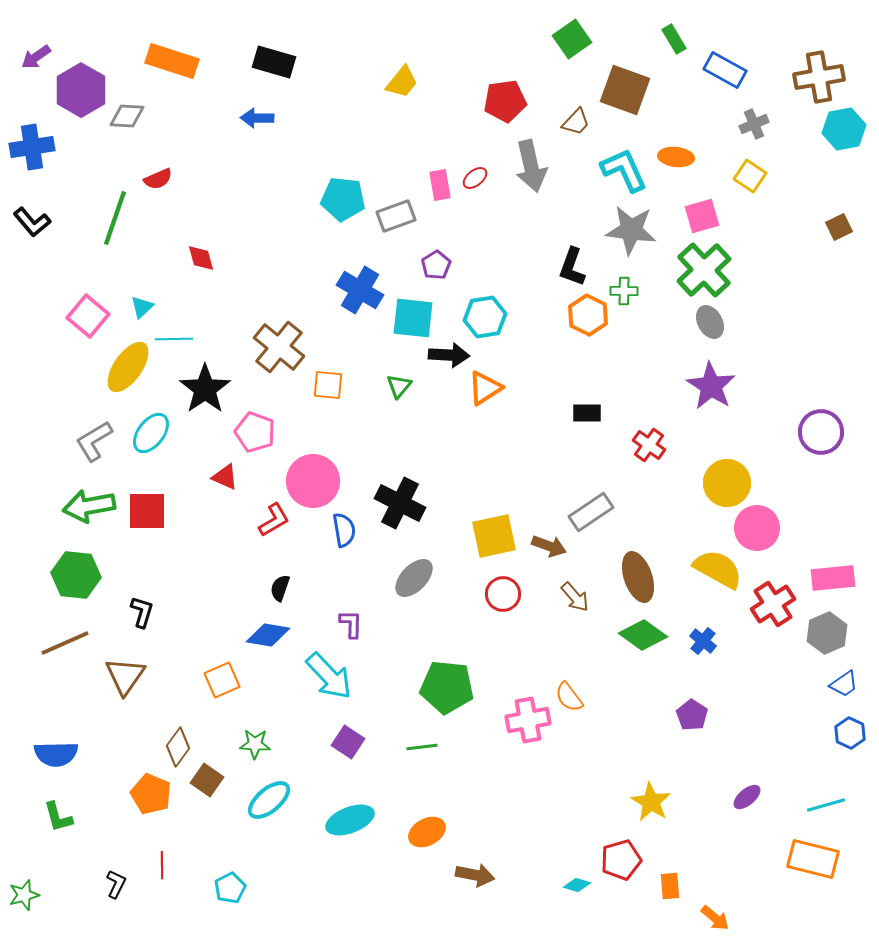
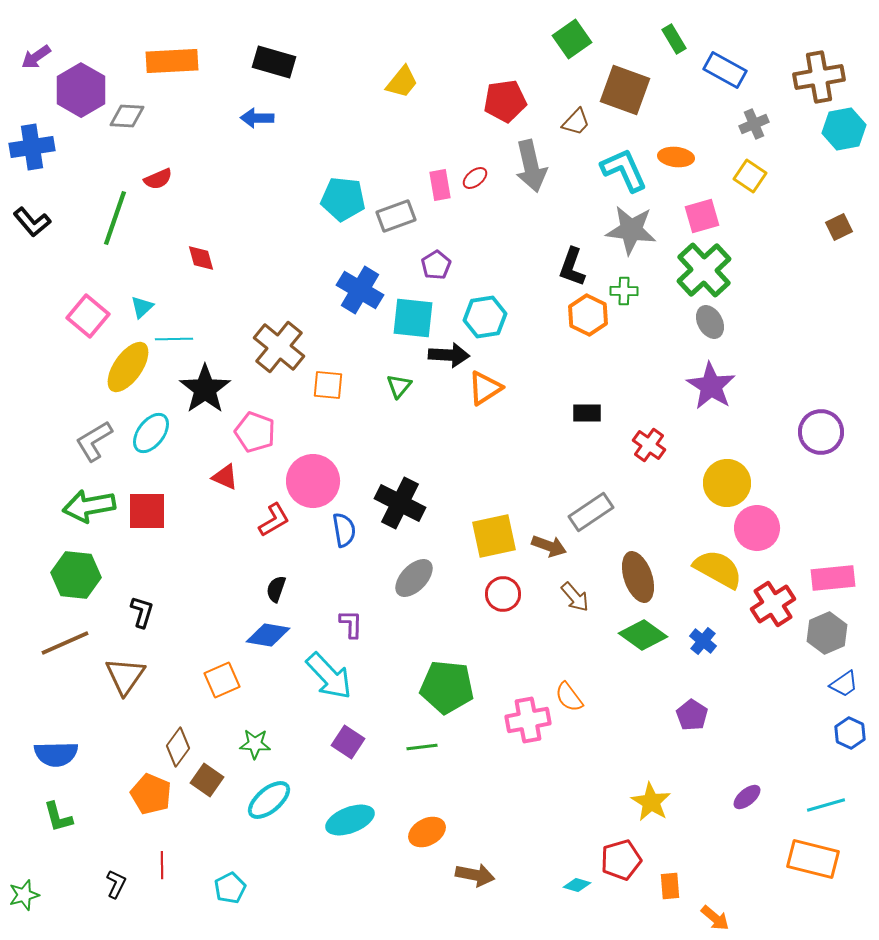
orange rectangle at (172, 61): rotated 21 degrees counterclockwise
black semicircle at (280, 588): moved 4 px left, 1 px down
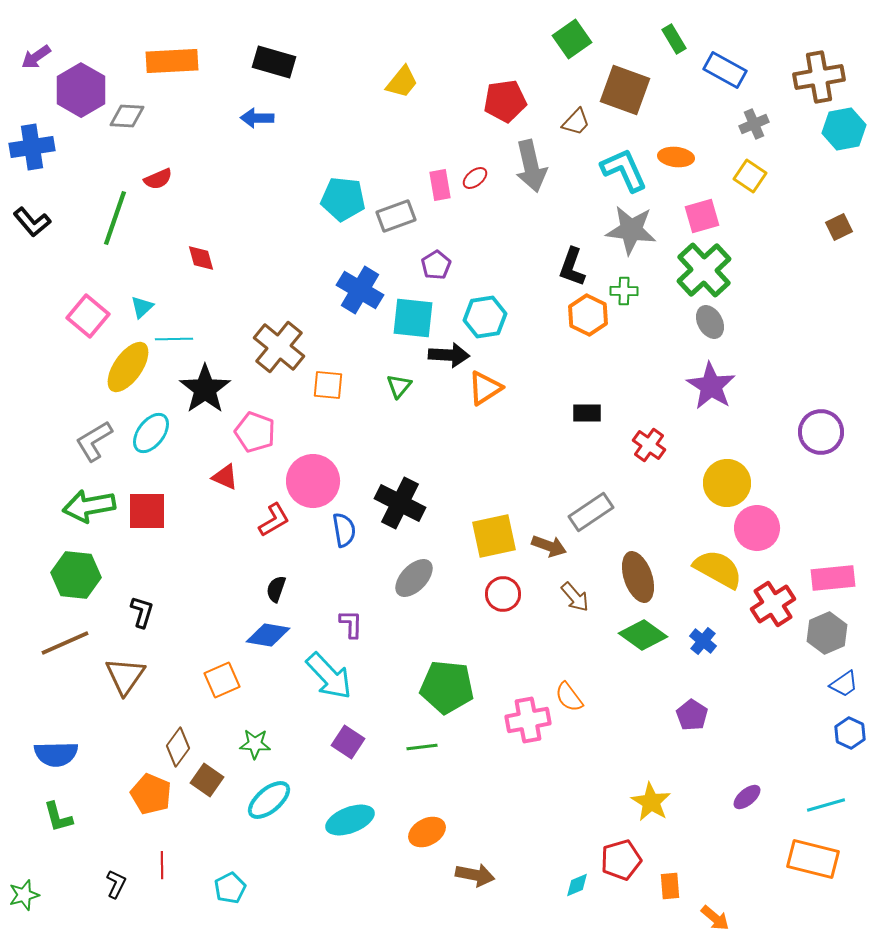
cyan diamond at (577, 885): rotated 40 degrees counterclockwise
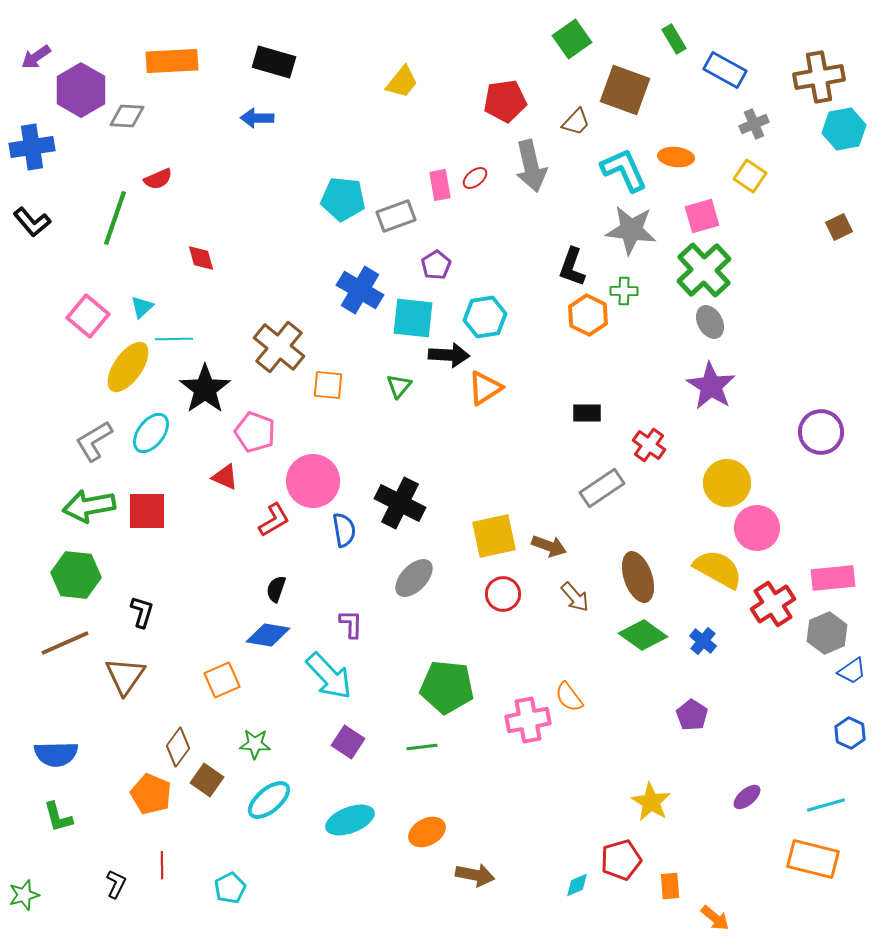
gray rectangle at (591, 512): moved 11 px right, 24 px up
blue trapezoid at (844, 684): moved 8 px right, 13 px up
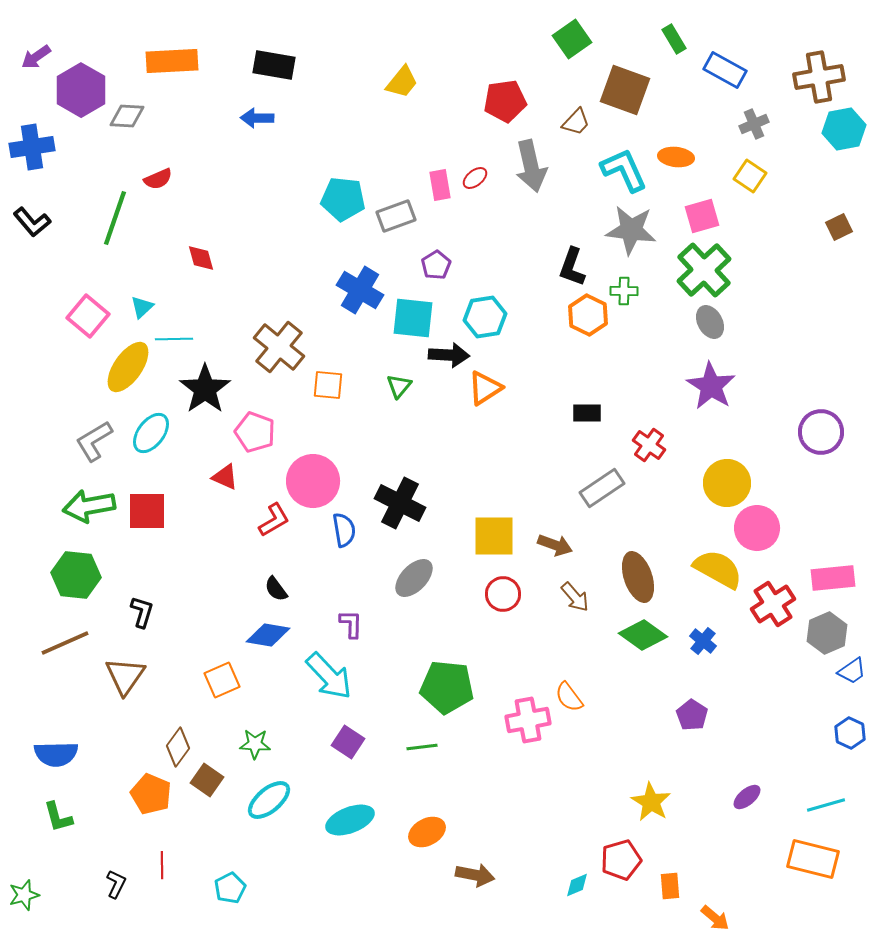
black rectangle at (274, 62): moved 3 px down; rotated 6 degrees counterclockwise
yellow square at (494, 536): rotated 12 degrees clockwise
brown arrow at (549, 546): moved 6 px right, 1 px up
black semicircle at (276, 589): rotated 56 degrees counterclockwise
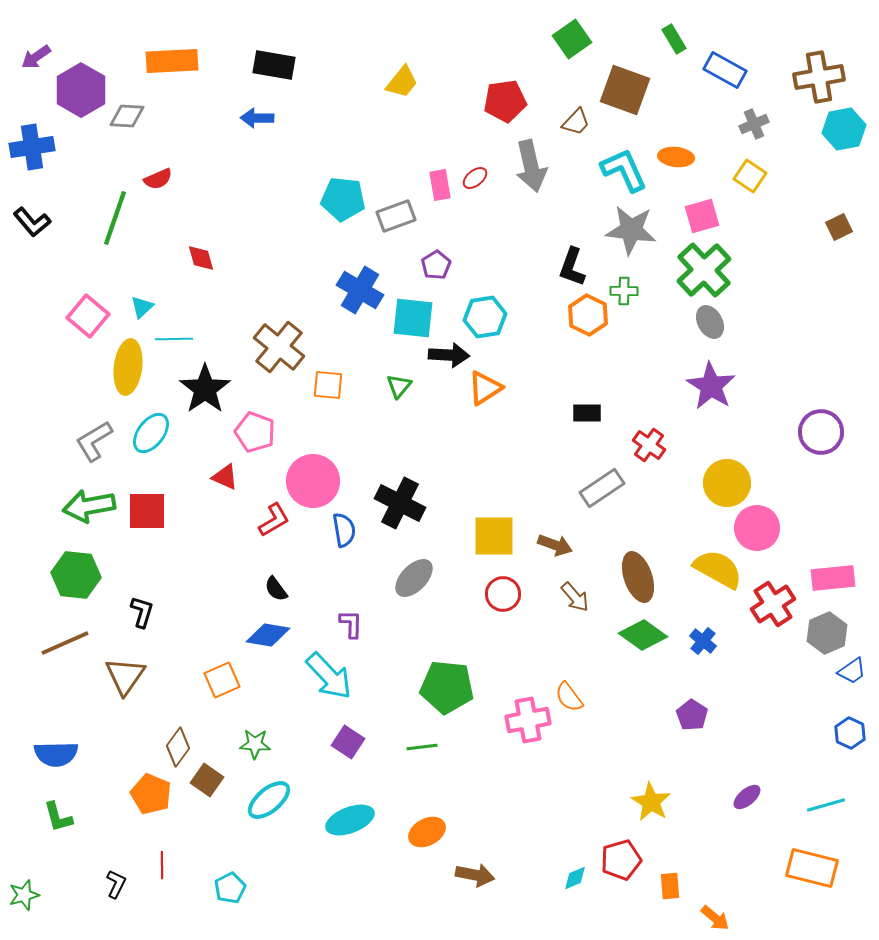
yellow ellipse at (128, 367): rotated 28 degrees counterclockwise
orange rectangle at (813, 859): moved 1 px left, 9 px down
cyan diamond at (577, 885): moved 2 px left, 7 px up
